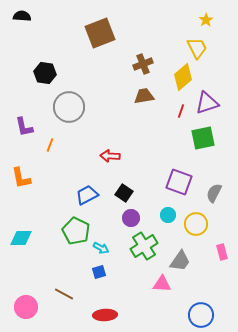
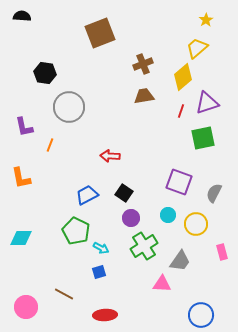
yellow trapezoid: rotated 105 degrees counterclockwise
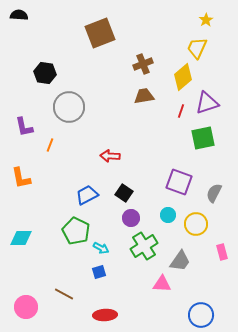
black semicircle: moved 3 px left, 1 px up
yellow trapezoid: rotated 25 degrees counterclockwise
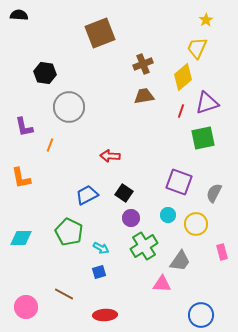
green pentagon: moved 7 px left, 1 px down
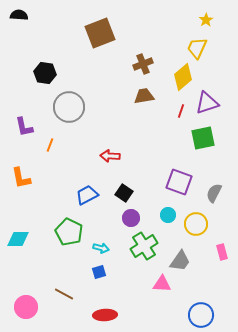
cyan diamond: moved 3 px left, 1 px down
cyan arrow: rotated 14 degrees counterclockwise
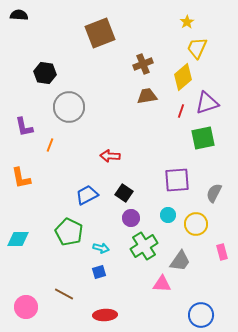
yellow star: moved 19 px left, 2 px down
brown trapezoid: moved 3 px right
purple square: moved 2 px left, 2 px up; rotated 24 degrees counterclockwise
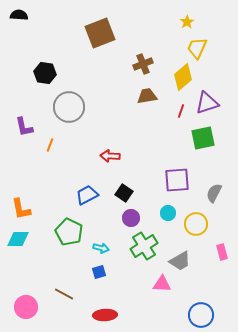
orange L-shape: moved 31 px down
cyan circle: moved 2 px up
gray trapezoid: rotated 25 degrees clockwise
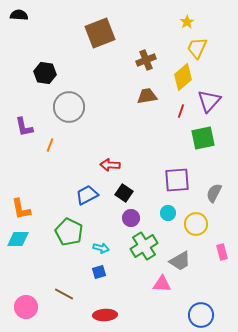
brown cross: moved 3 px right, 4 px up
purple triangle: moved 2 px right, 2 px up; rotated 30 degrees counterclockwise
red arrow: moved 9 px down
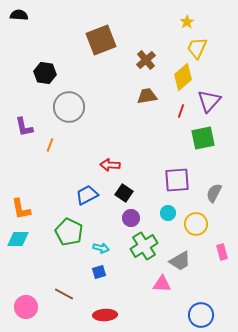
brown square: moved 1 px right, 7 px down
brown cross: rotated 18 degrees counterclockwise
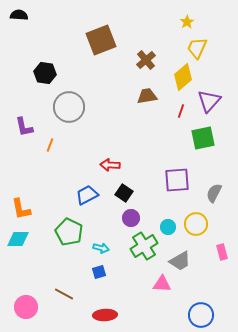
cyan circle: moved 14 px down
